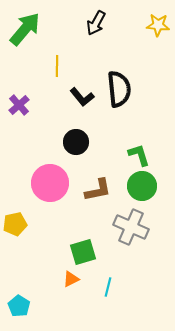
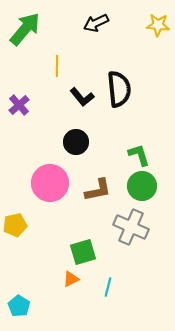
black arrow: rotated 35 degrees clockwise
yellow pentagon: moved 1 px down
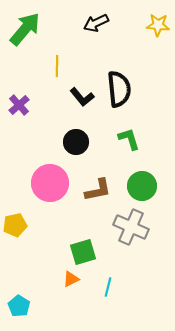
green L-shape: moved 10 px left, 16 px up
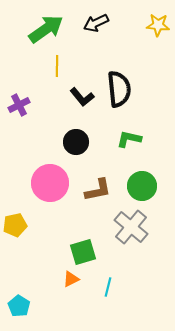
green arrow: moved 21 px right; rotated 15 degrees clockwise
purple cross: rotated 15 degrees clockwise
green L-shape: rotated 60 degrees counterclockwise
gray cross: rotated 16 degrees clockwise
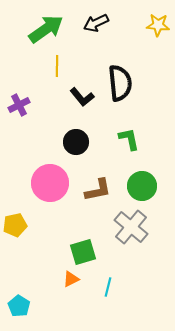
black semicircle: moved 1 px right, 6 px up
green L-shape: rotated 65 degrees clockwise
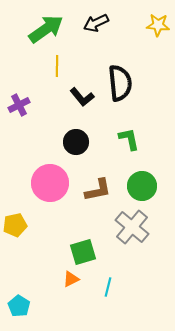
gray cross: moved 1 px right
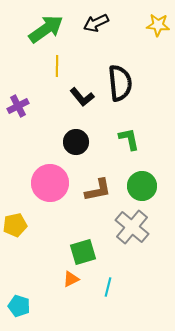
purple cross: moved 1 px left, 1 px down
cyan pentagon: rotated 15 degrees counterclockwise
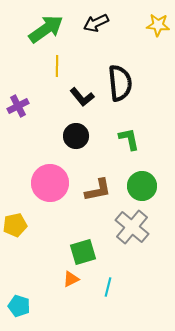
black circle: moved 6 px up
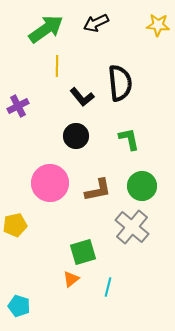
orange triangle: rotated 12 degrees counterclockwise
